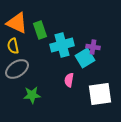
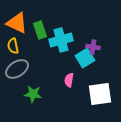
cyan cross: moved 1 px left, 5 px up
green star: moved 1 px right, 1 px up; rotated 12 degrees clockwise
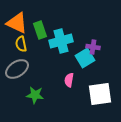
cyan cross: moved 1 px down
yellow semicircle: moved 8 px right, 2 px up
green star: moved 2 px right, 1 px down
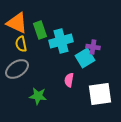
green star: moved 3 px right, 1 px down
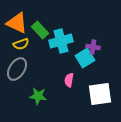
green rectangle: rotated 24 degrees counterclockwise
yellow semicircle: rotated 98 degrees counterclockwise
gray ellipse: rotated 25 degrees counterclockwise
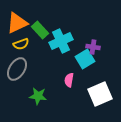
orange triangle: rotated 50 degrees counterclockwise
cyan cross: rotated 10 degrees counterclockwise
cyan square: moved 1 px down
white square: rotated 15 degrees counterclockwise
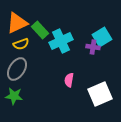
cyan square: moved 17 px right, 22 px up
green star: moved 24 px left
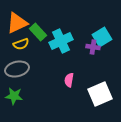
green rectangle: moved 2 px left, 2 px down
gray ellipse: rotated 45 degrees clockwise
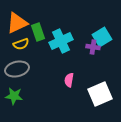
green rectangle: rotated 24 degrees clockwise
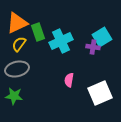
yellow semicircle: moved 2 px left; rotated 147 degrees clockwise
white square: moved 1 px up
